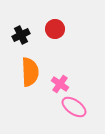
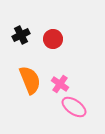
red circle: moved 2 px left, 10 px down
orange semicircle: moved 8 px down; rotated 20 degrees counterclockwise
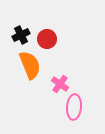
red circle: moved 6 px left
orange semicircle: moved 15 px up
pink ellipse: rotated 60 degrees clockwise
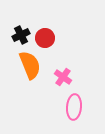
red circle: moved 2 px left, 1 px up
pink cross: moved 3 px right, 7 px up
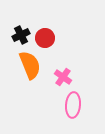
pink ellipse: moved 1 px left, 2 px up
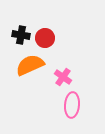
black cross: rotated 36 degrees clockwise
orange semicircle: rotated 92 degrees counterclockwise
pink ellipse: moved 1 px left
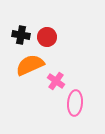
red circle: moved 2 px right, 1 px up
pink cross: moved 7 px left, 4 px down
pink ellipse: moved 3 px right, 2 px up
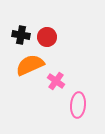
pink ellipse: moved 3 px right, 2 px down
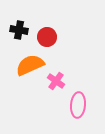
black cross: moved 2 px left, 5 px up
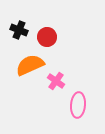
black cross: rotated 12 degrees clockwise
